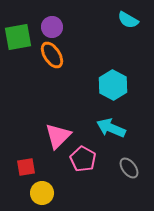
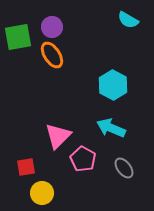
gray ellipse: moved 5 px left
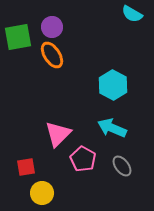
cyan semicircle: moved 4 px right, 6 px up
cyan arrow: moved 1 px right
pink triangle: moved 2 px up
gray ellipse: moved 2 px left, 2 px up
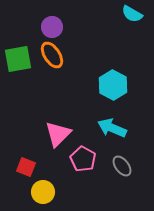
green square: moved 22 px down
red square: rotated 30 degrees clockwise
yellow circle: moved 1 px right, 1 px up
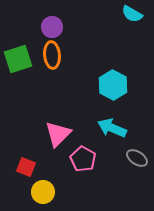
orange ellipse: rotated 28 degrees clockwise
green square: rotated 8 degrees counterclockwise
gray ellipse: moved 15 px right, 8 px up; rotated 20 degrees counterclockwise
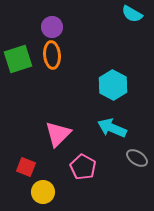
pink pentagon: moved 8 px down
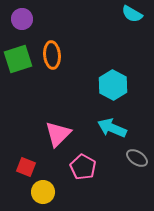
purple circle: moved 30 px left, 8 px up
